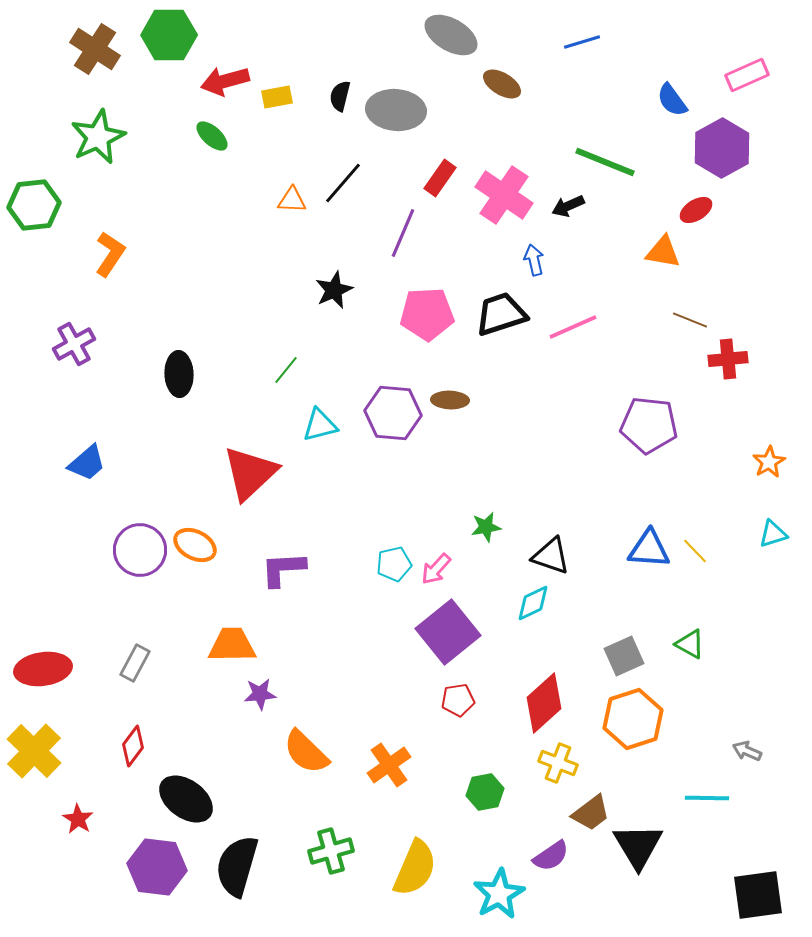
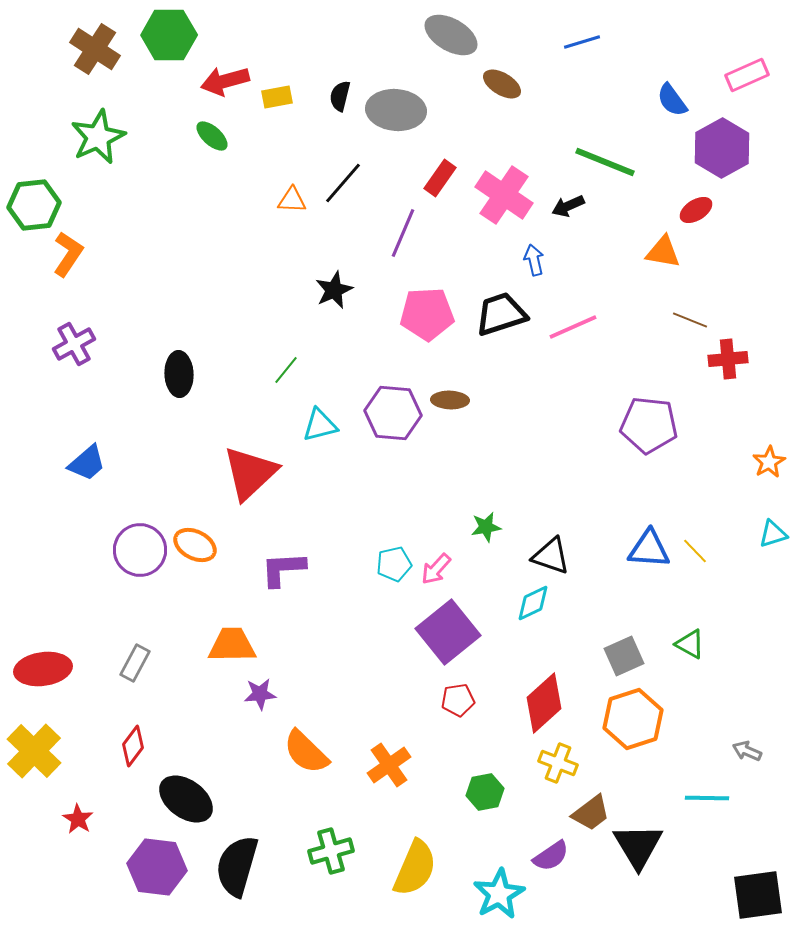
orange L-shape at (110, 254): moved 42 px left
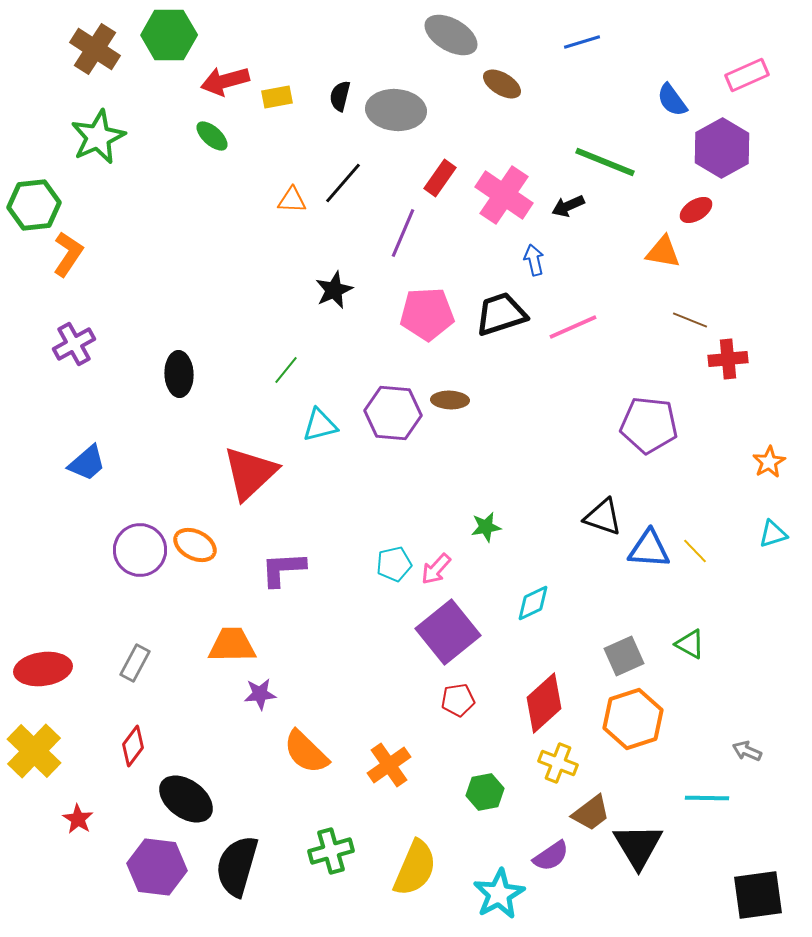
black triangle at (551, 556): moved 52 px right, 39 px up
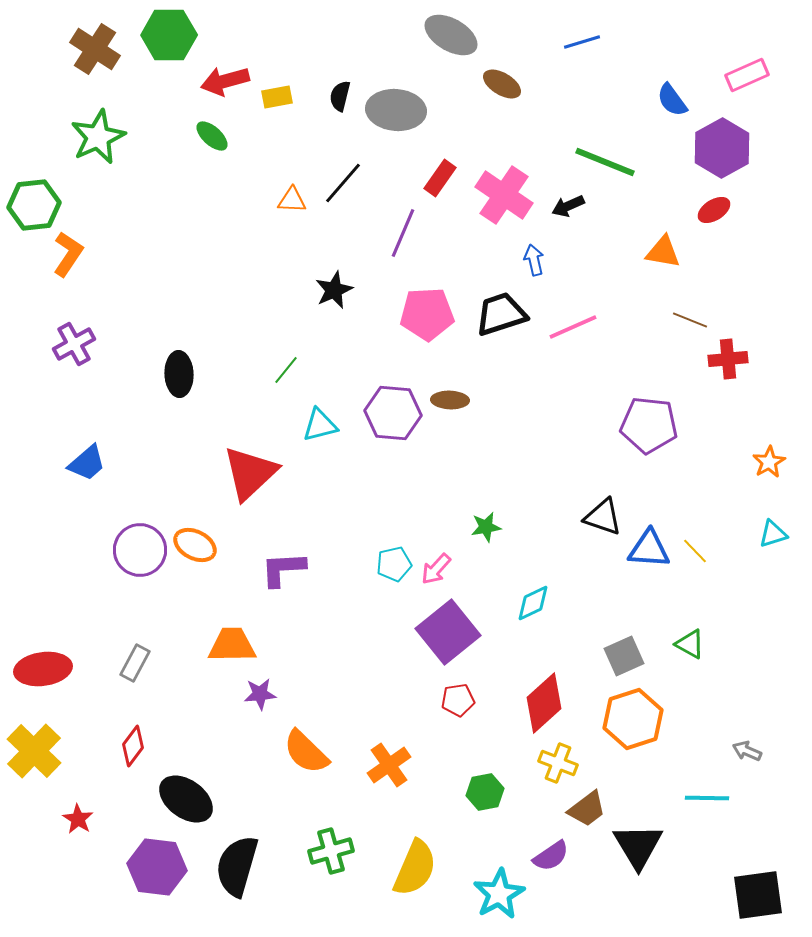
red ellipse at (696, 210): moved 18 px right
brown trapezoid at (591, 813): moved 4 px left, 4 px up
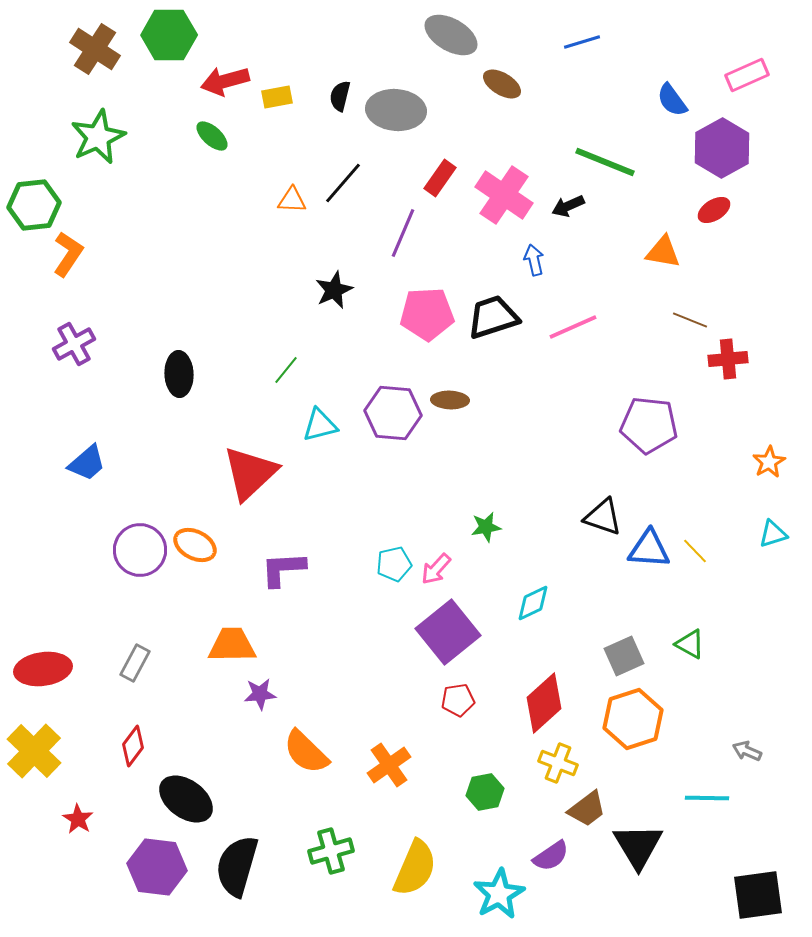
black trapezoid at (501, 314): moved 8 px left, 3 px down
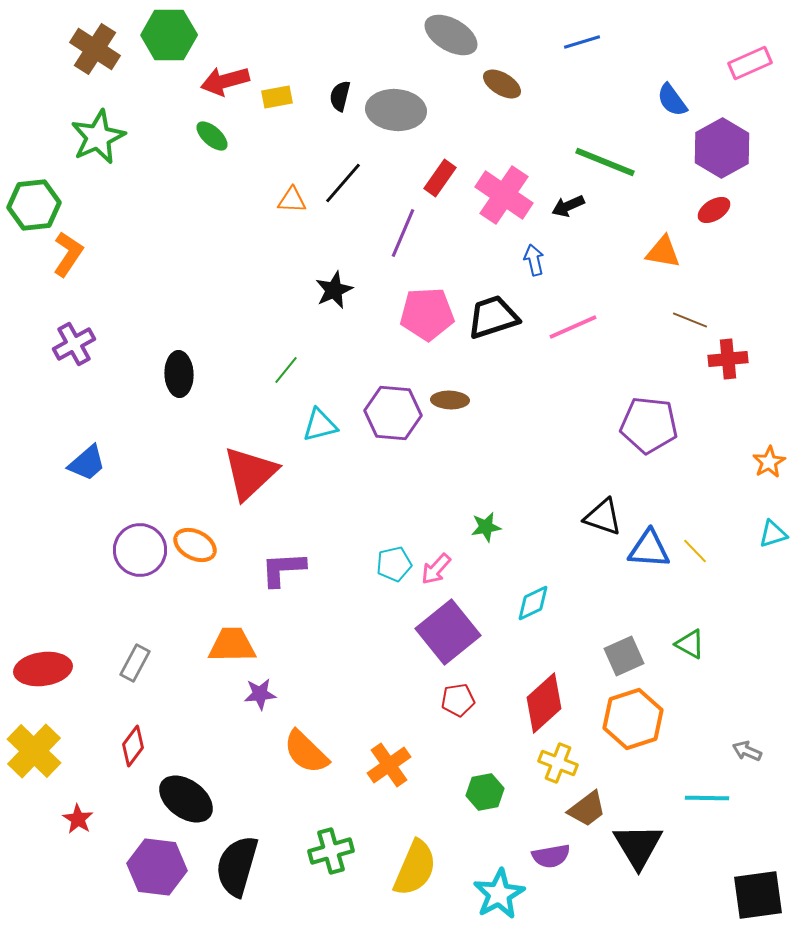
pink rectangle at (747, 75): moved 3 px right, 12 px up
purple semicircle at (551, 856): rotated 24 degrees clockwise
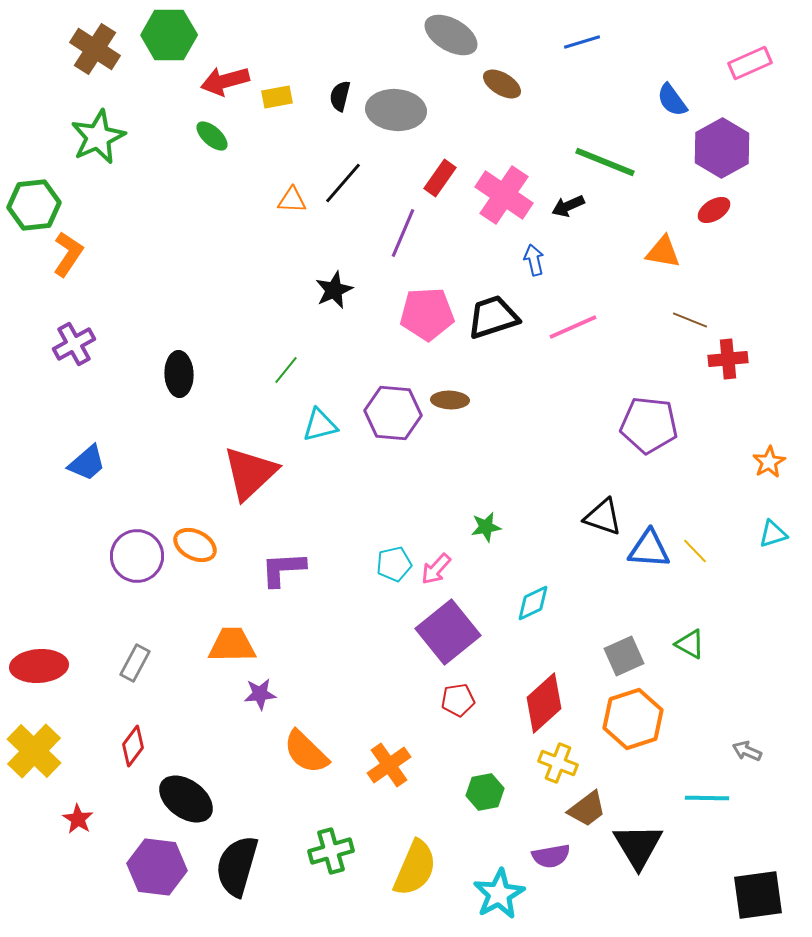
purple circle at (140, 550): moved 3 px left, 6 px down
red ellipse at (43, 669): moved 4 px left, 3 px up; rotated 4 degrees clockwise
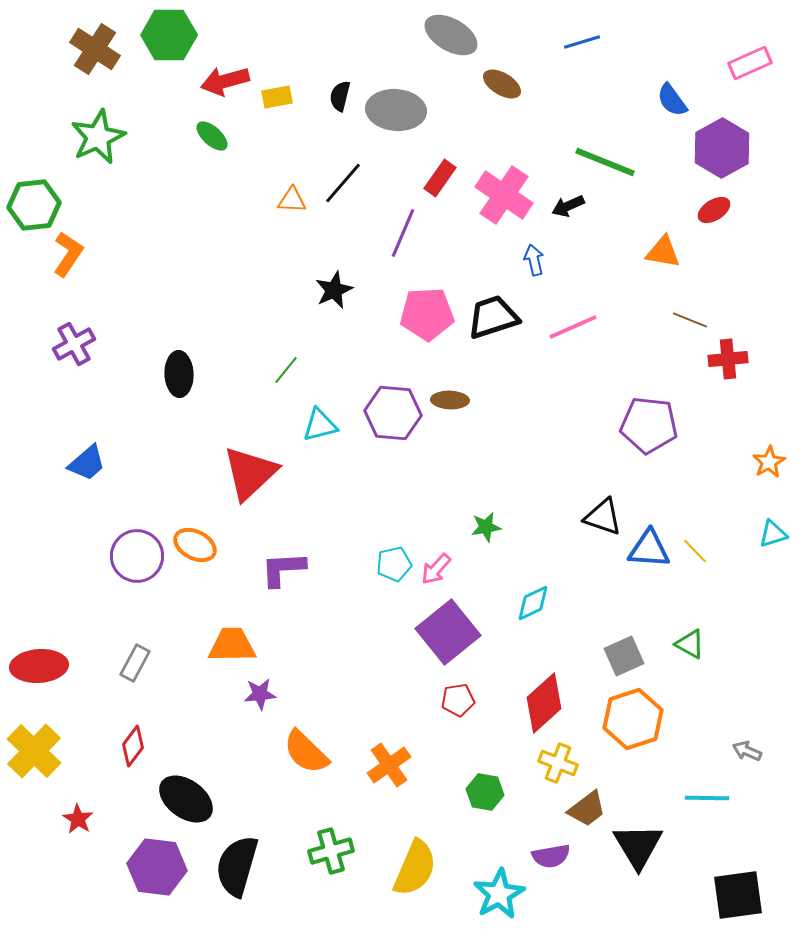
green hexagon at (485, 792): rotated 21 degrees clockwise
black square at (758, 895): moved 20 px left
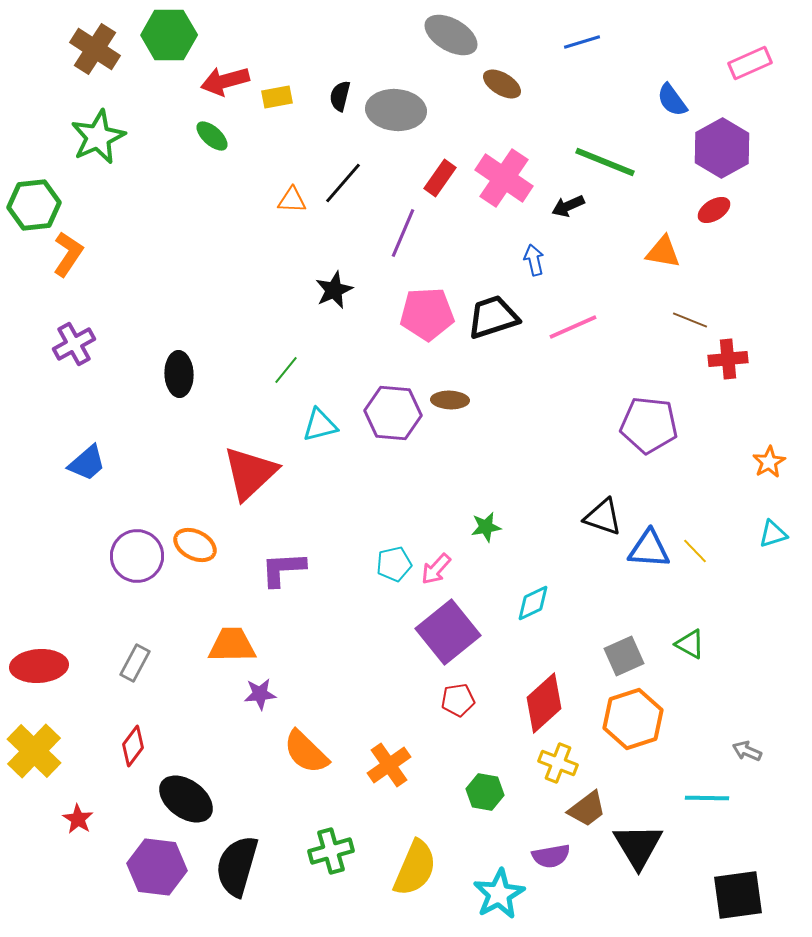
pink cross at (504, 195): moved 17 px up
